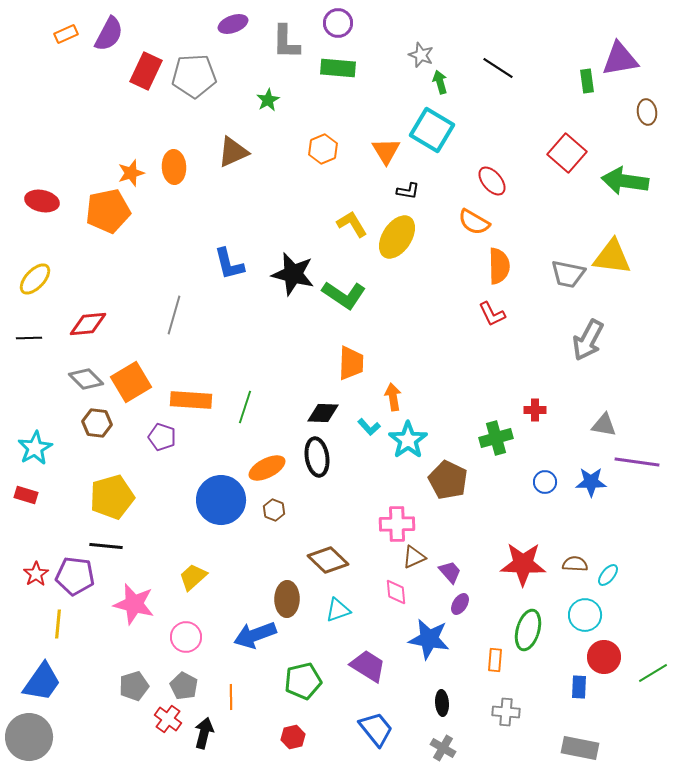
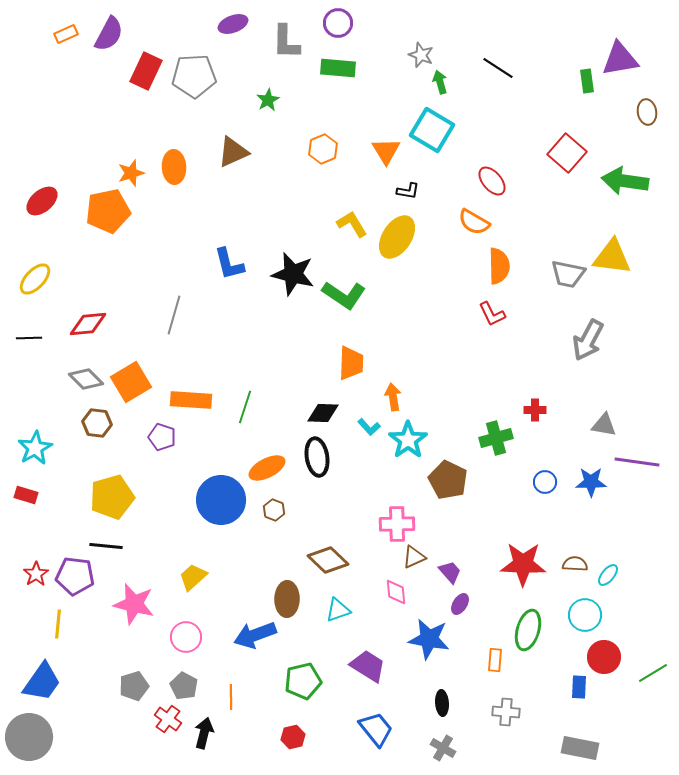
red ellipse at (42, 201): rotated 52 degrees counterclockwise
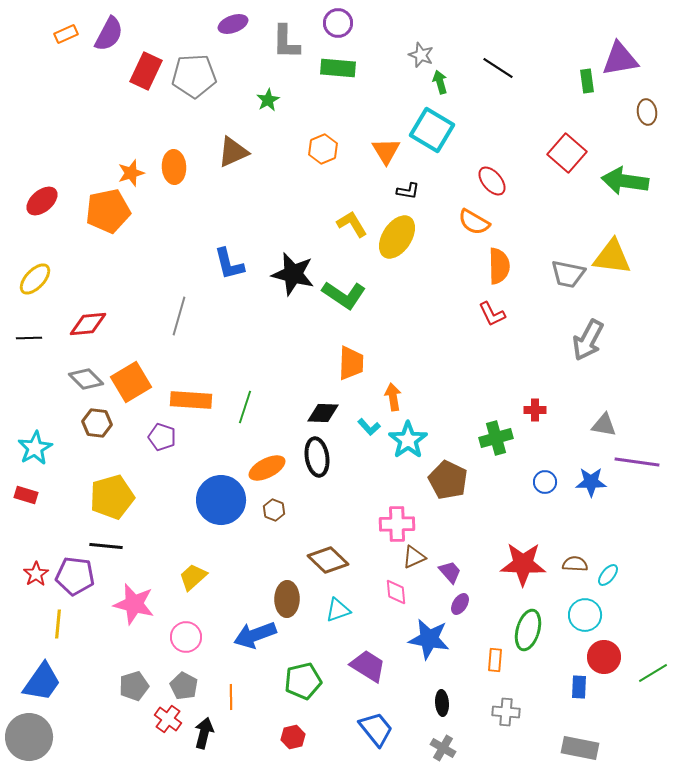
gray line at (174, 315): moved 5 px right, 1 px down
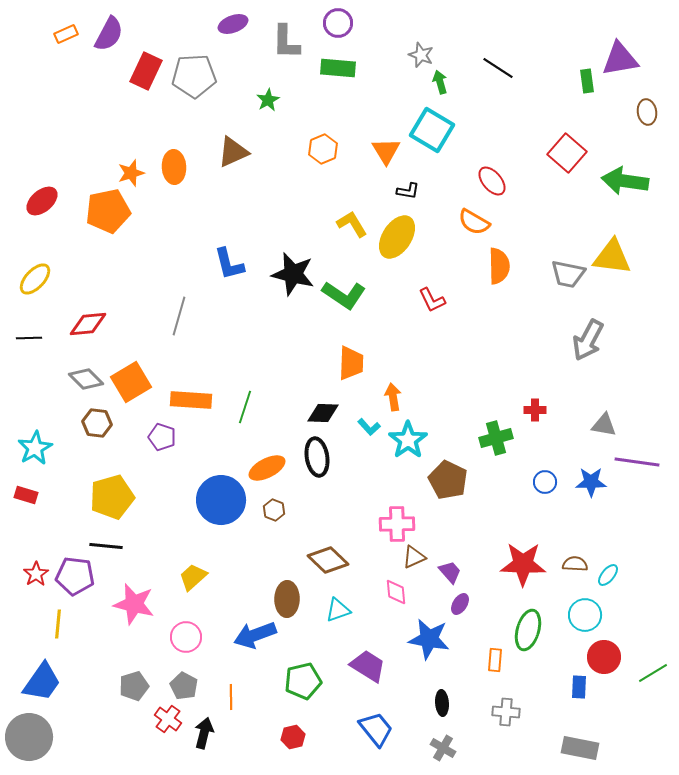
red L-shape at (492, 314): moved 60 px left, 14 px up
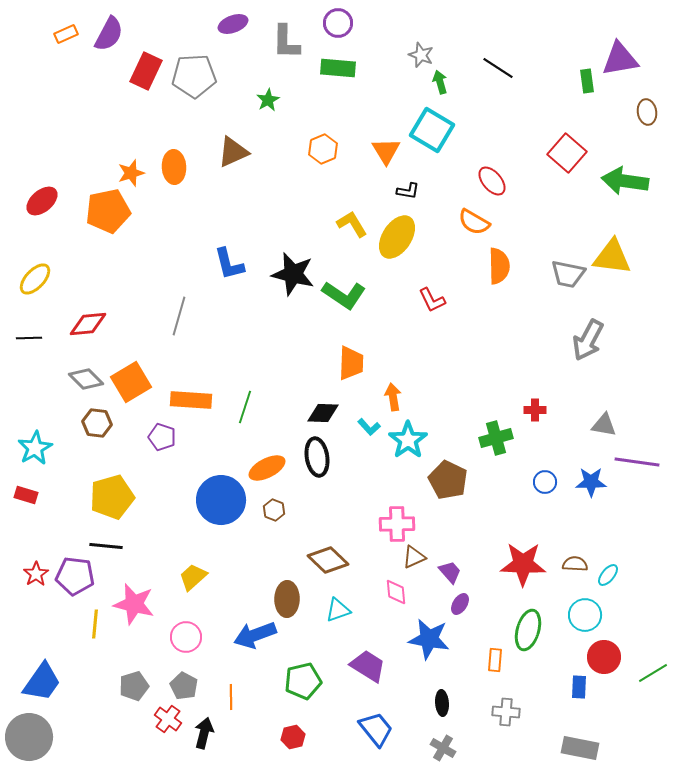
yellow line at (58, 624): moved 37 px right
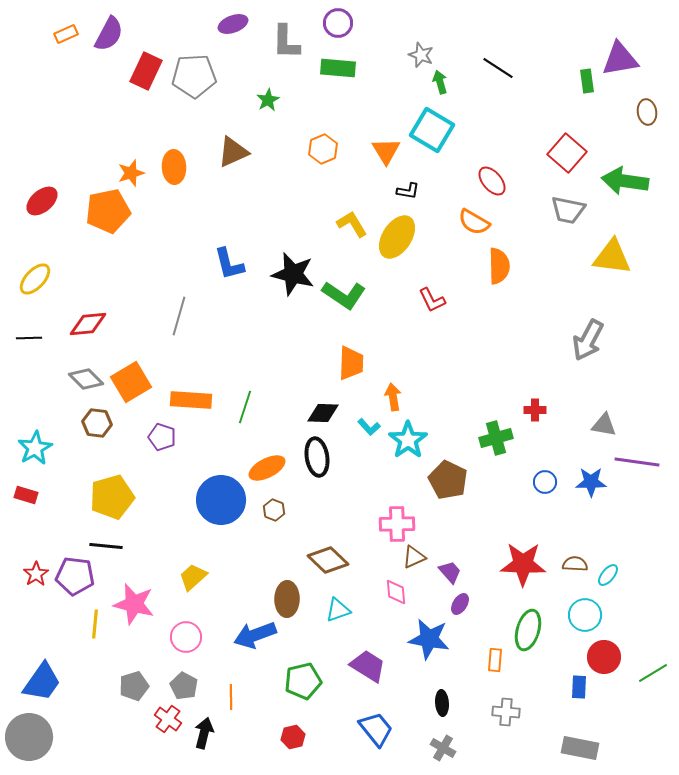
gray trapezoid at (568, 274): moved 64 px up
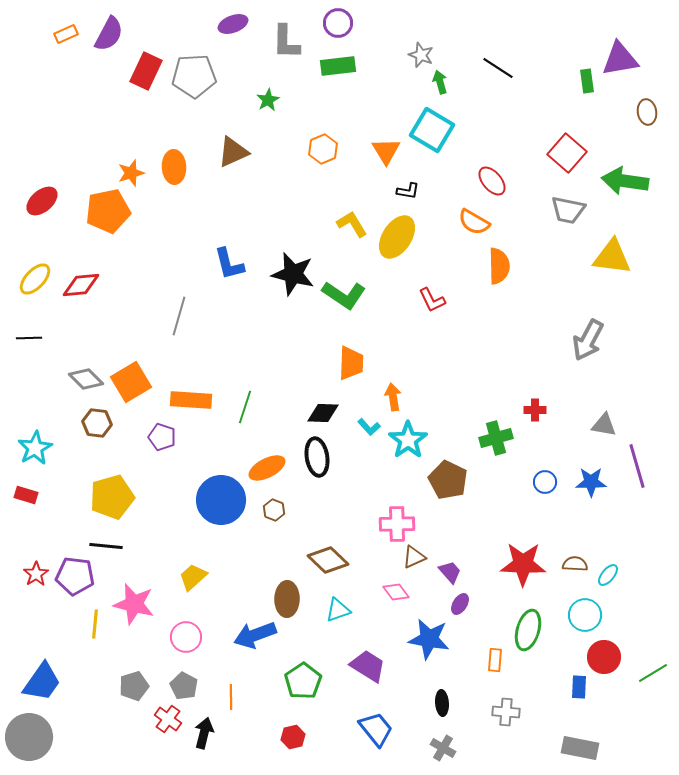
green rectangle at (338, 68): moved 2 px up; rotated 12 degrees counterclockwise
red diamond at (88, 324): moved 7 px left, 39 px up
purple line at (637, 462): moved 4 px down; rotated 66 degrees clockwise
pink diamond at (396, 592): rotated 32 degrees counterclockwise
green pentagon at (303, 681): rotated 21 degrees counterclockwise
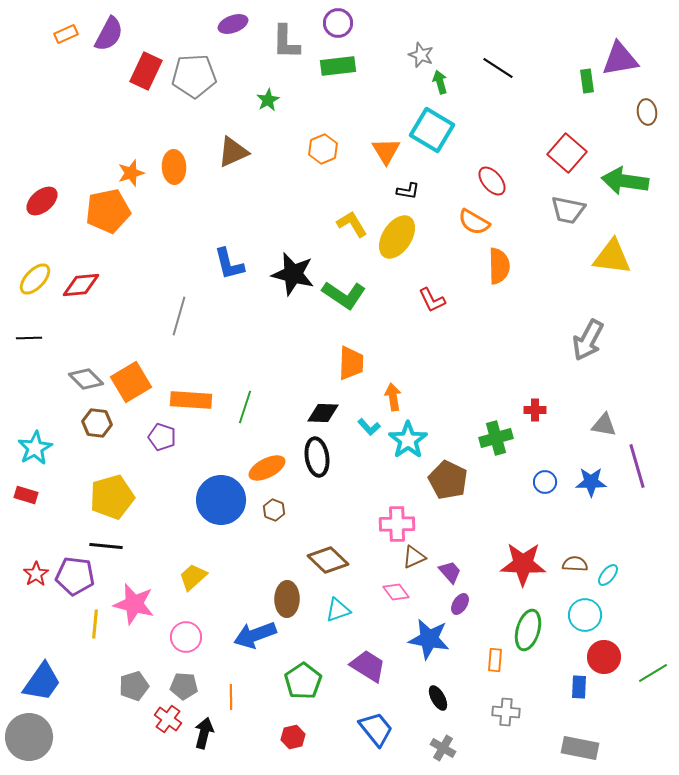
gray pentagon at (184, 686): rotated 24 degrees counterclockwise
black ellipse at (442, 703): moved 4 px left, 5 px up; rotated 25 degrees counterclockwise
